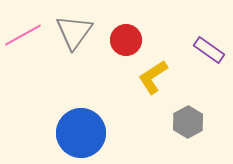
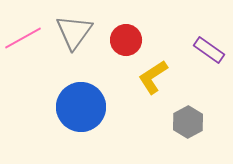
pink line: moved 3 px down
blue circle: moved 26 px up
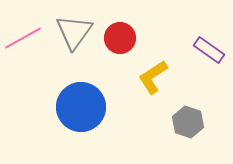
red circle: moved 6 px left, 2 px up
gray hexagon: rotated 12 degrees counterclockwise
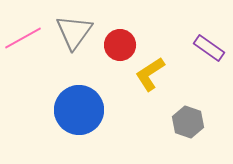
red circle: moved 7 px down
purple rectangle: moved 2 px up
yellow L-shape: moved 3 px left, 3 px up
blue circle: moved 2 px left, 3 px down
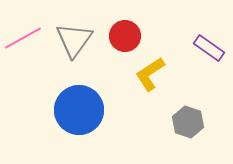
gray triangle: moved 8 px down
red circle: moved 5 px right, 9 px up
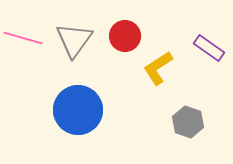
pink line: rotated 45 degrees clockwise
yellow L-shape: moved 8 px right, 6 px up
blue circle: moved 1 px left
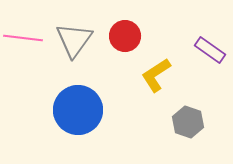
pink line: rotated 9 degrees counterclockwise
purple rectangle: moved 1 px right, 2 px down
yellow L-shape: moved 2 px left, 7 px down
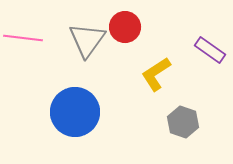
red circle: moved 9 px up
gray triangle: moved 13 px right
yellow L-shape: moved 1 px up
blue circle: moved 3 px left, 2 px down
gray hexagon: moved 5 px left
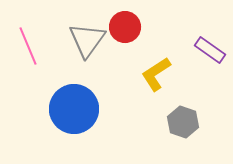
pink line: moved 5 px right, 8 px down; rotated 60 degrees clockwise
blue circle: moved 1 px left, 3 px up
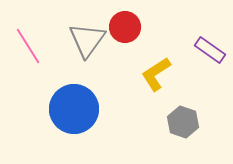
pink line: rotated 9 degrees counterclockwise
